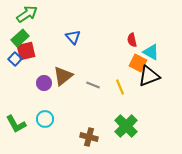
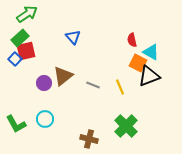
brown cross: moved 2 px down
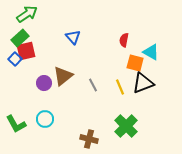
red semicircle: moved 8 px left; rotated 24 degrees clockwise
orange square: moved 3 px left; rotated 12 degrees counterclockwise
black triangle: moved 6 px left, 7 px down
gray line: rotated 40 degrees clockwise
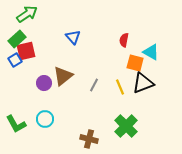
green rectangle: moved 3 px left, 1 px down
blue square: moved 1 px down; rotated 16 degrees clockwise
gray line: moved 1 px right; rotated 56 degrees clockwise
